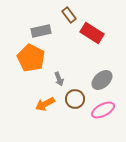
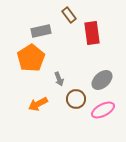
red rectangle: rotated 50 degrees clockwise
orange pentagon: rotated 12 degrees clockwise
brown circle: moved 1 px right
orange arrow: moved 7 px left
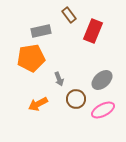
red rectangle: moved 1 px right, 2 px up; rotated 30 degrees clockwise
orange pentagon: rotated 24 degrees clockwise
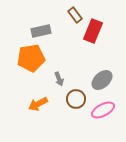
brown rectangle: moved 6 px right
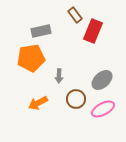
gray arrow: moved 3 px up; rotated 24 degrees clockwise
orange arrow: moved 1 px up
pink ellipse: moved 1 px up
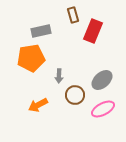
brown rectangle: moved 2 px left; rotated 21 degrees clockwise
brown circle: moved 1 px left, 4 px up
orange arrow: moved 2 px down
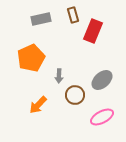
gray rectangle: moved 12 px up
orange pentagon: rotated 16 degrees counterclockwise
orange arrow: rotated 18 degrees counterclockwise
pink ellipse: moved 1 px left, 8 px down
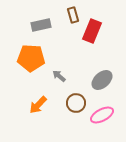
gray rectangle: moved 6 px down
red rectangle: moved 1 px left
orange pentagon: rotated 28 degrees clockwise
gray arrow: rotated 128 degrees clockwise
brown circle: moved 1 px right, 8 px down
pink ellipse: moved 2 px up
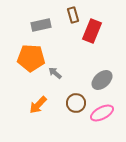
gray arrow: moved 4 px left, 3 px up
pink ellipse: moved 2 px up
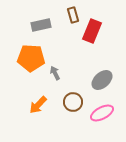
gray arrow: rotated 24 degrees clockwise
brown circle: moved 3 px left, 1 px up
